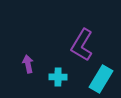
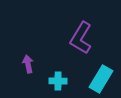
purple L-shape: moved 1 px left, 7 px up
cyan cross: moved 4 px down
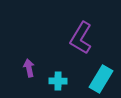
purple arrow: moved 1 px right, 4 px down
